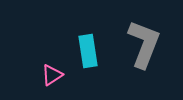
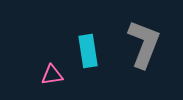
pink triangle: rotated 25 degrees clockwise
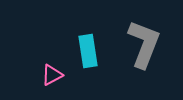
pink triangle: rotated 20 degrees counterclockwise
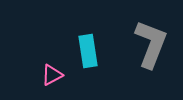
gray L-shape: moved 7 px right
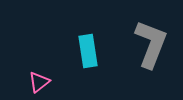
pink triangle: moved 13 px left, 7 px down; rotated 10 degrees counterclockwise
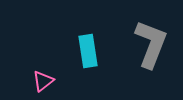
pink triangle: moved 4 px right, 1 px up
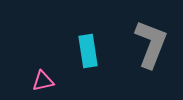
pink triangle: rotated 25 degrees clockwise
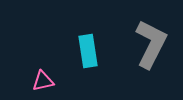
gray L-shape: rotated 6 degrees clockwise
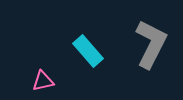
cyan rectangle: rotated 32 degrees counterclockwise
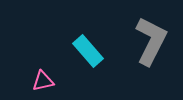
gray L-shape: moved 3 px up
